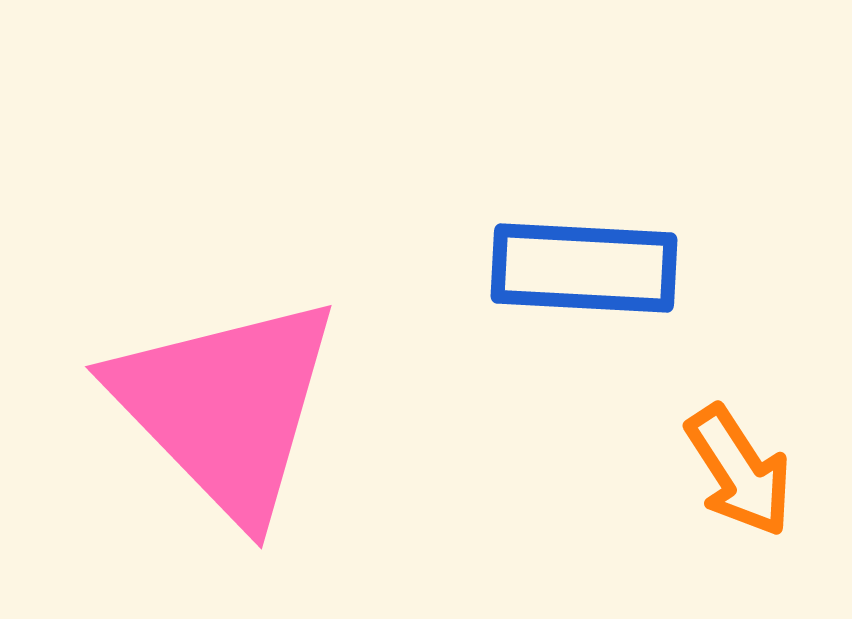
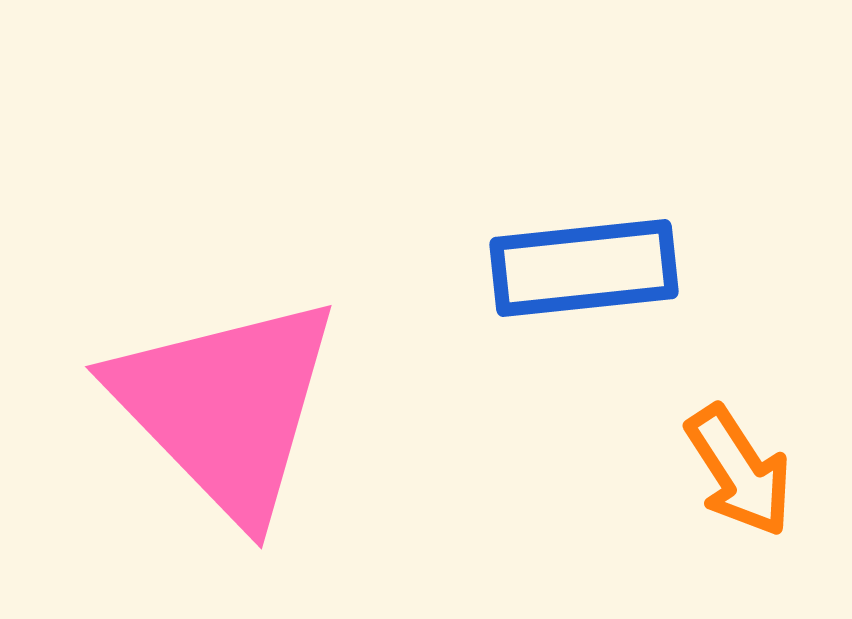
blue rectangle: rotated 9 degrees counterclockwise
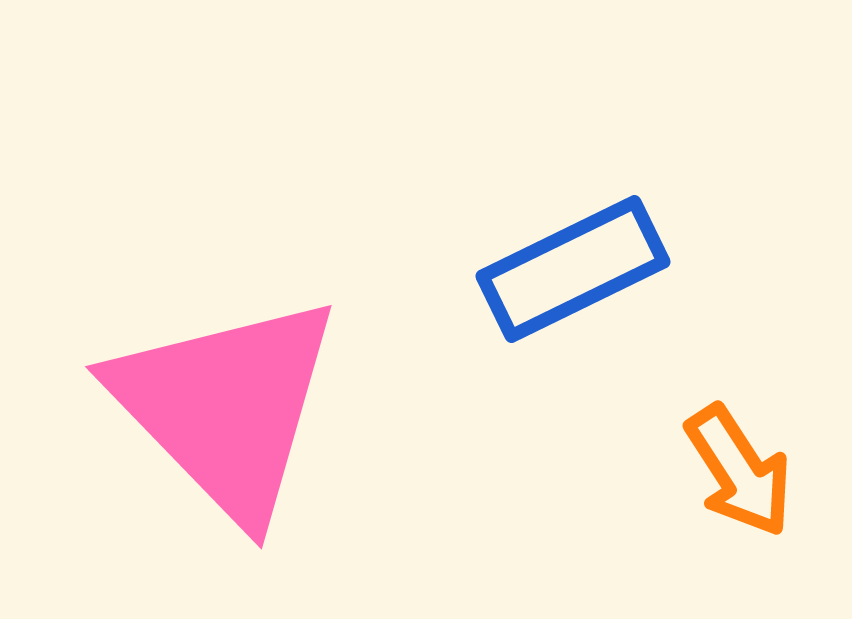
blue rectangle: moved 11 px left, 1 px down; rotated 20 degrees counterclockwise
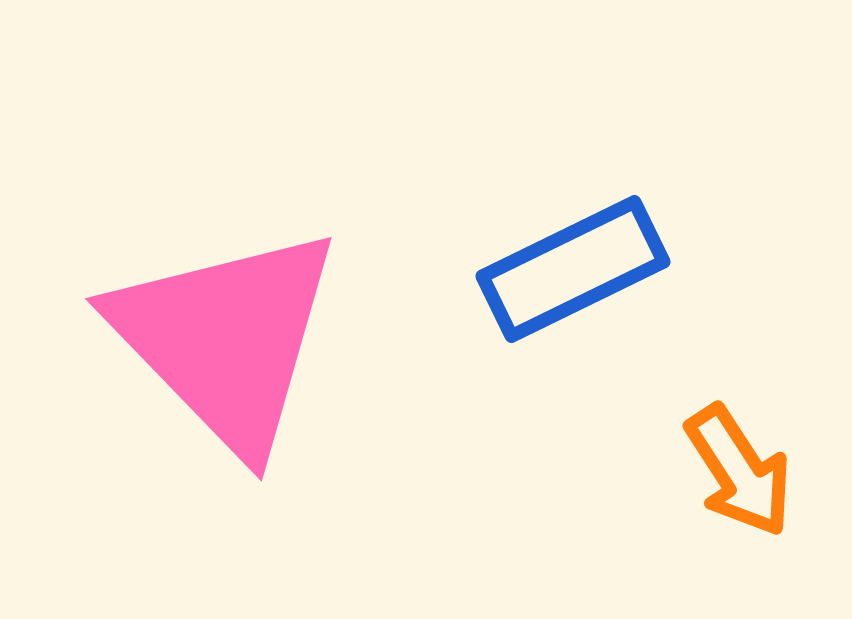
pink triangle: moved 68 px up
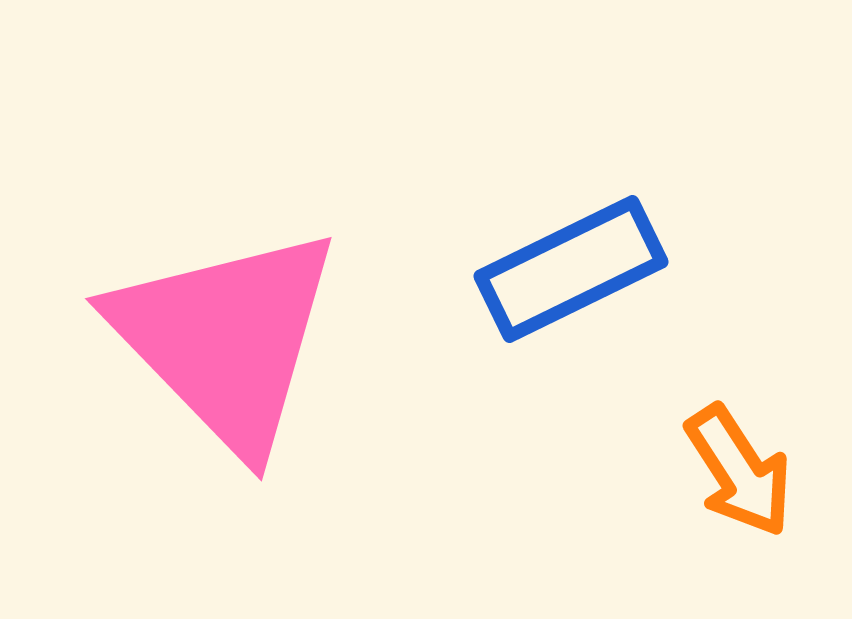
blue rectangle: moved 2 px left
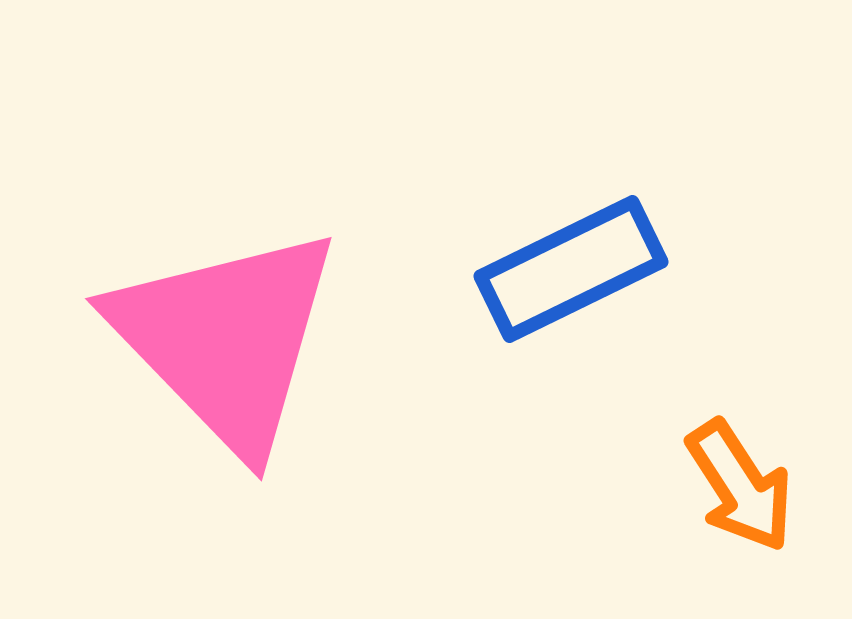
orange arrow: moved 1 px right, 15 px down
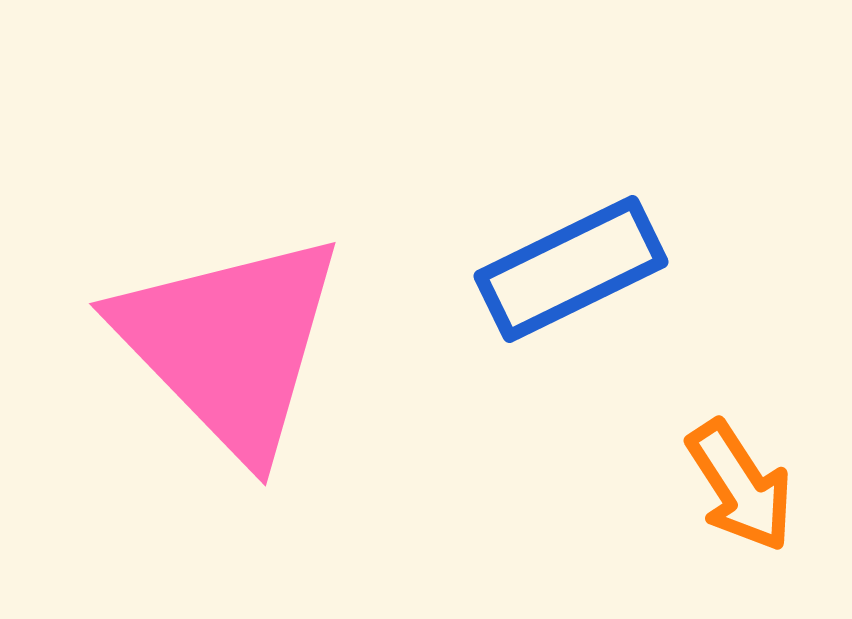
pink triangle: moved 4 px right, 5 px down
